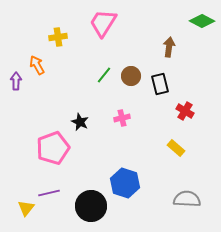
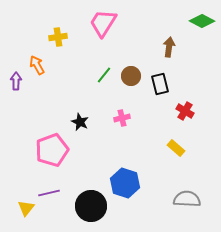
pink pentagon: moved 1 px left, 2 px down
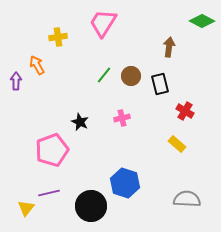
yellow rectangle: moved 1 px right, 4 px up
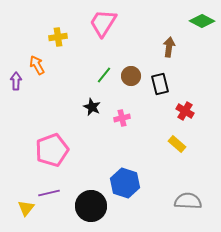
black star: moved 12 px right, 15 px up
gray semicircle: moved 1 px right, 2 px down
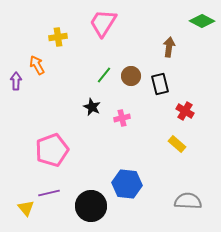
blue hexagon: moved 2 px right, 1 px down; rotated 12 degrees counterclockwise
yellow triangle: rotated 18 degrees counterclockwise
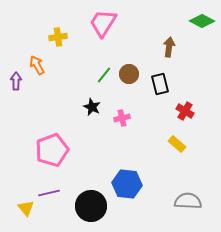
brown circle: moved 2 px left, 2 px up
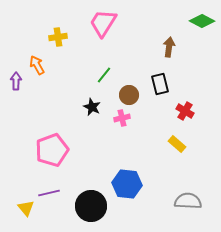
brown circle: moved 21 px down
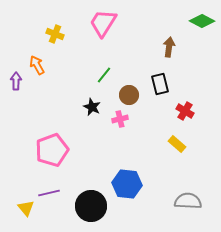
yellow cross: moved 3 px left, 3 px up; rotated 30 degrees clockwise
pink cross: moved 2 px left, 1 px down
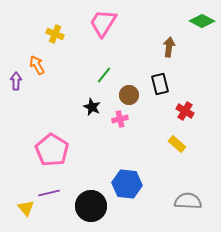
pink pentagon: rotated 20 degrees counterclockwise
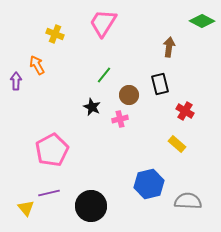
pink pentagon: rotated 12 degrees clockwise
blue hexagon: moved 22 px right; rotated 20 degrees counterclockwise
